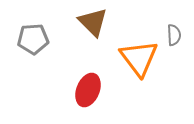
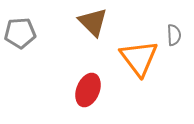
gray pentagon: moved 13 px left, 6 px up
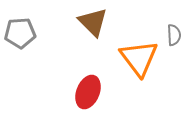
red ellipse: moved 2 px down
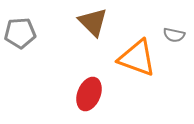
gray semicircle: rotated 105 degrees clockwise
orange triangle: moved 2 px left; rotated 33 degrees counterclockwise
red ellipse: moved 1 px right, 2 px down
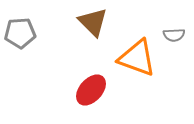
gray semicircle: rotated 15 degrees counterclockwise
red ellipse: moved 2 px right, 4 px up; rotated 20 degrees clockwise
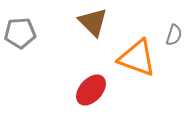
gray semicircle: rotated 70 degrees counterclockwise
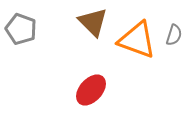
gray pentagon: moved 1 px right, 4 px up; rotated 24 degrees clockwise
orange triangle: moved 18 px up
